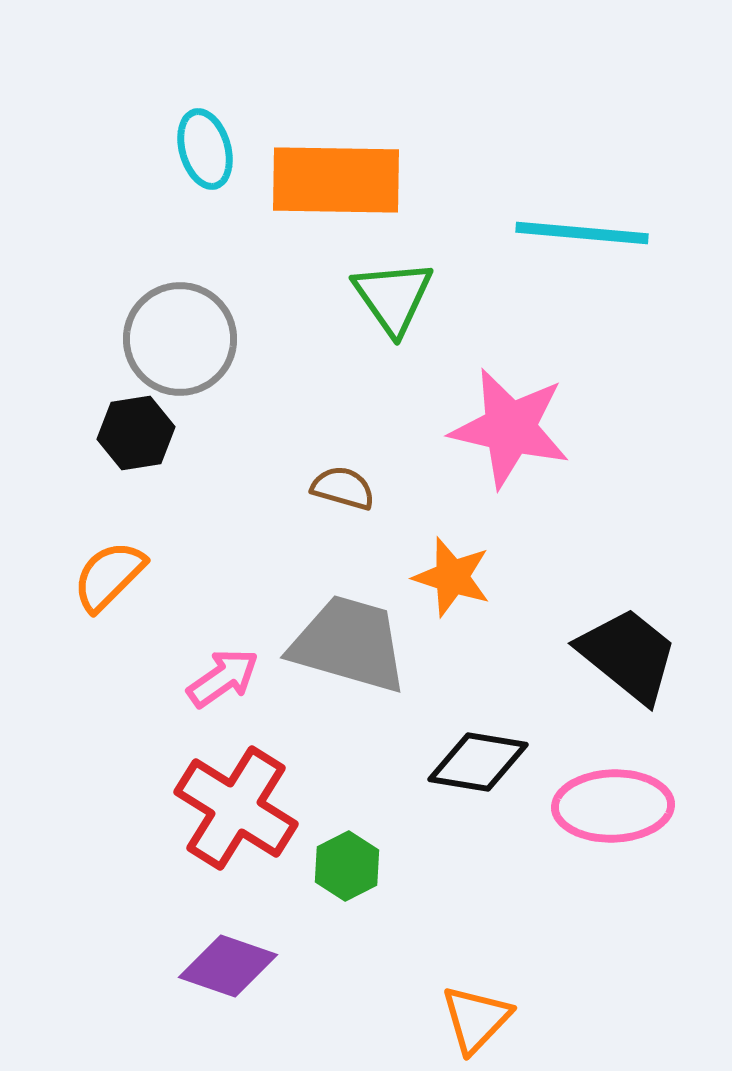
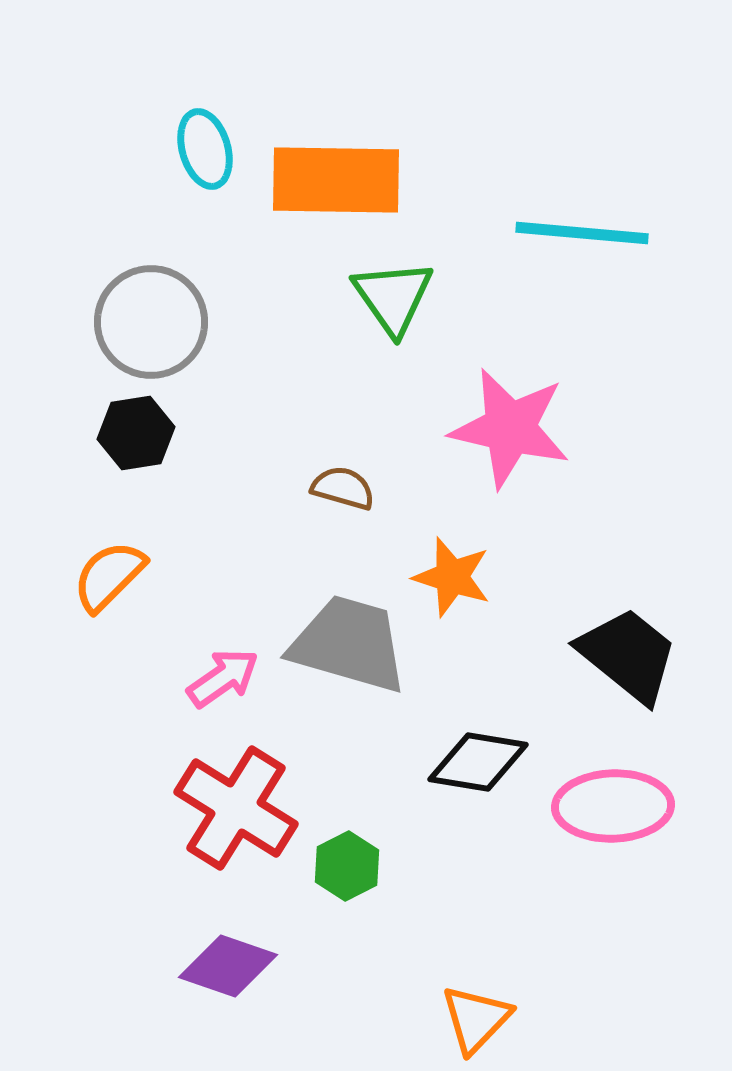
gray circle: moved 29 px left, 17 px up
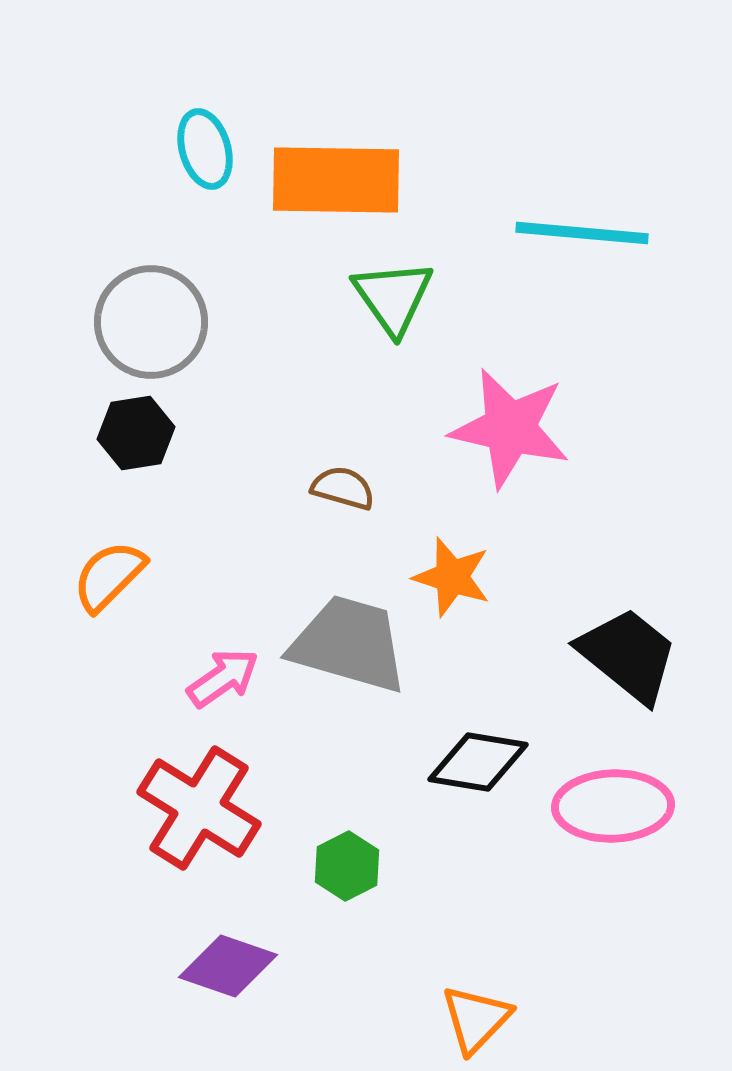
red cross: moved 37 px left
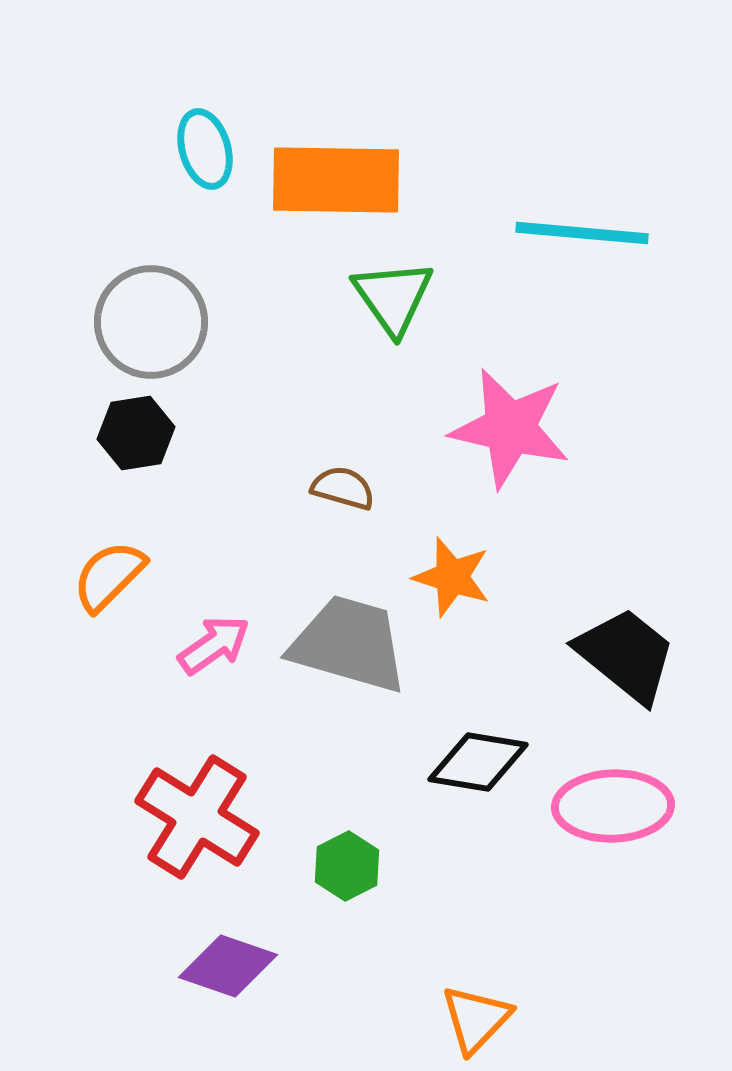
black trapezoid: moved 2 px left
pink arrow: moved 9 px left, 33 px up
red cross: moved 2 px left, 9 px down
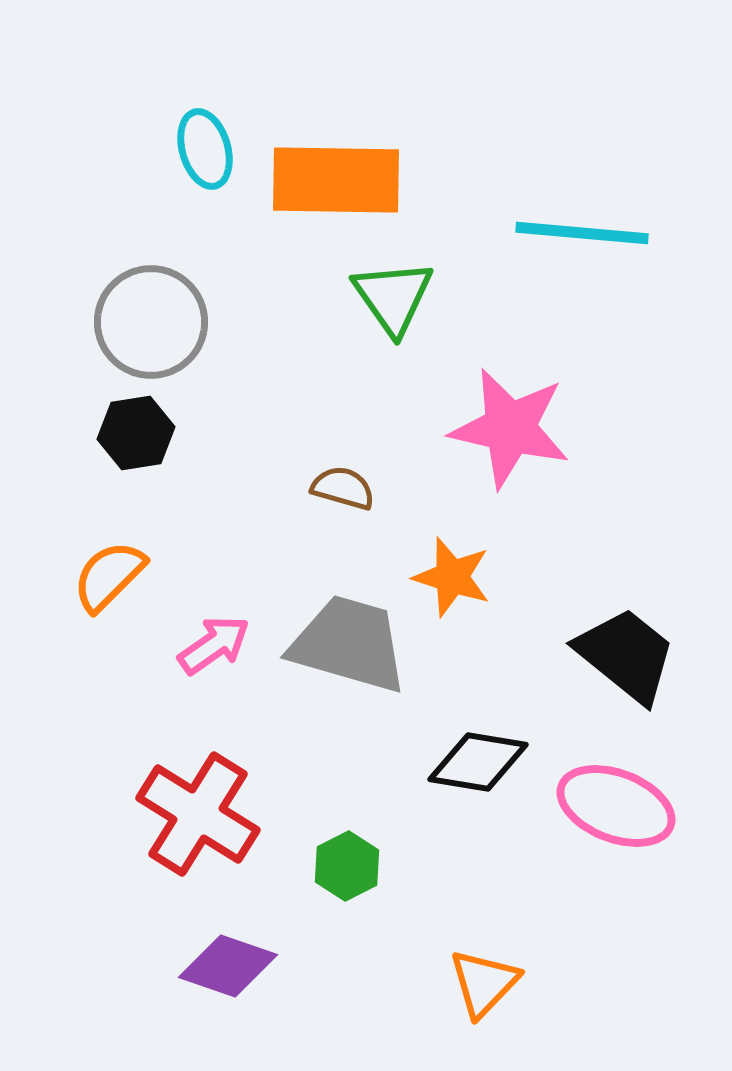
pink ellipse: moved 3 px right; rotated 23 degrees clockwise
red cross: moved 1 px right, 3 px up
orange triangle: moved 8 px right, 36 px up
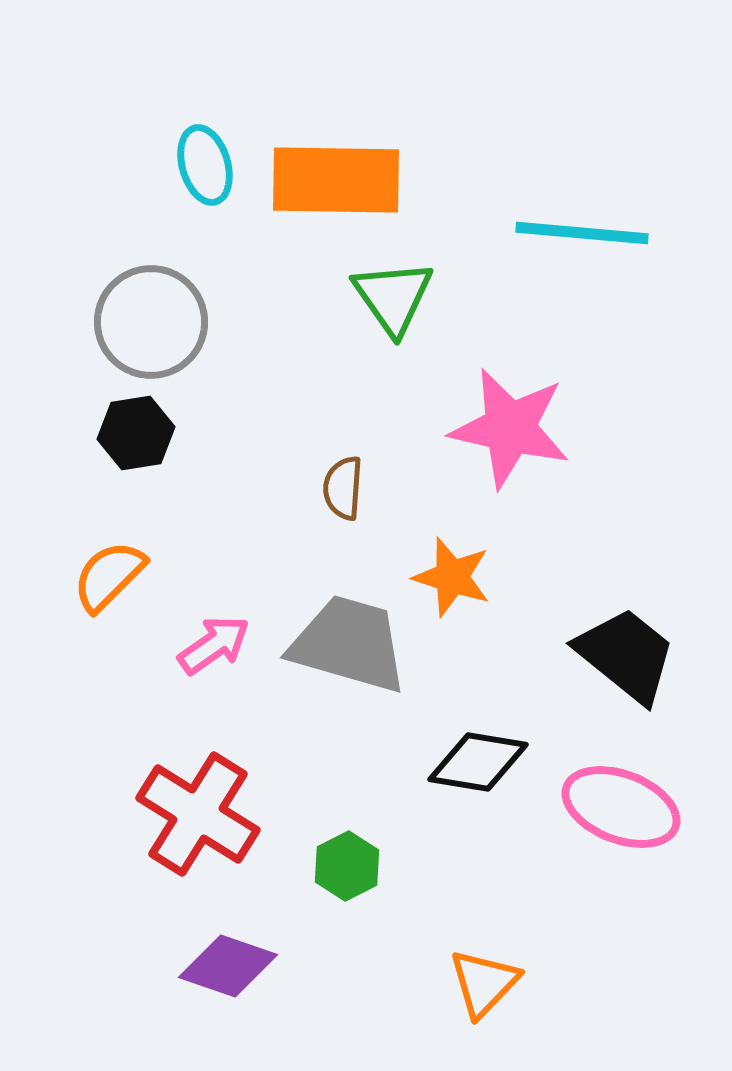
cyan ellipse: moved 16 px down
brown semicircle: rotated 102 degrees counterclockwise
pink ellipse: moved 5 px right, 1 px down
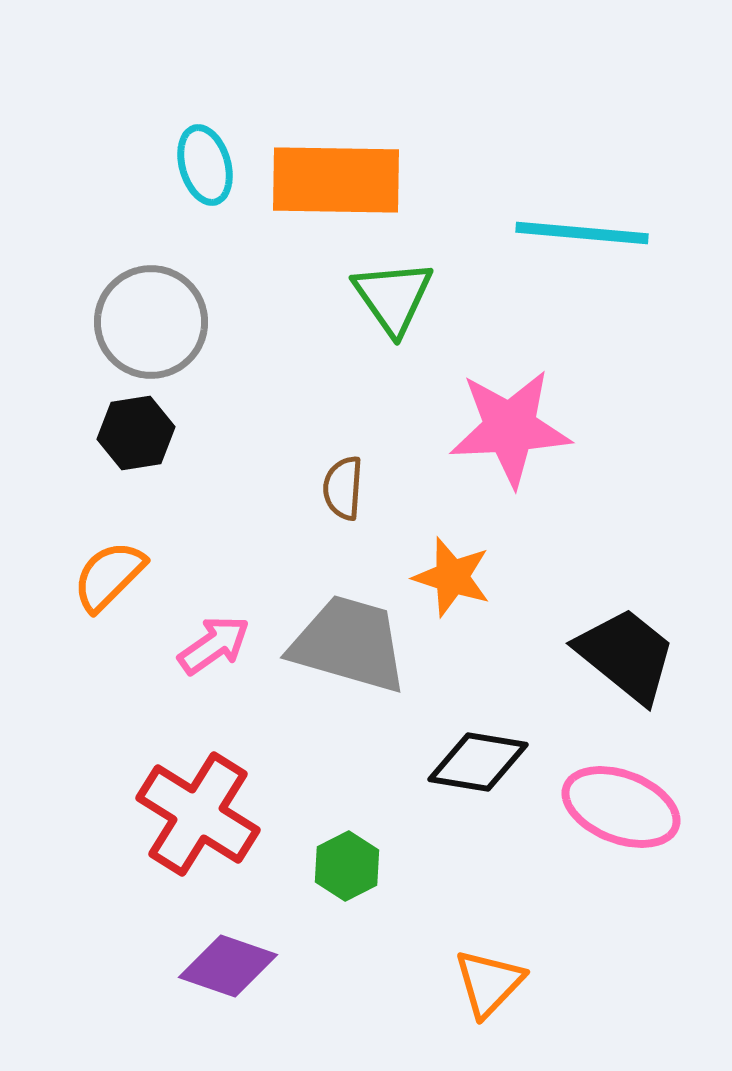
pink star: rotated 16 degrees counterclockwise
orange triangle: moved 5 px right
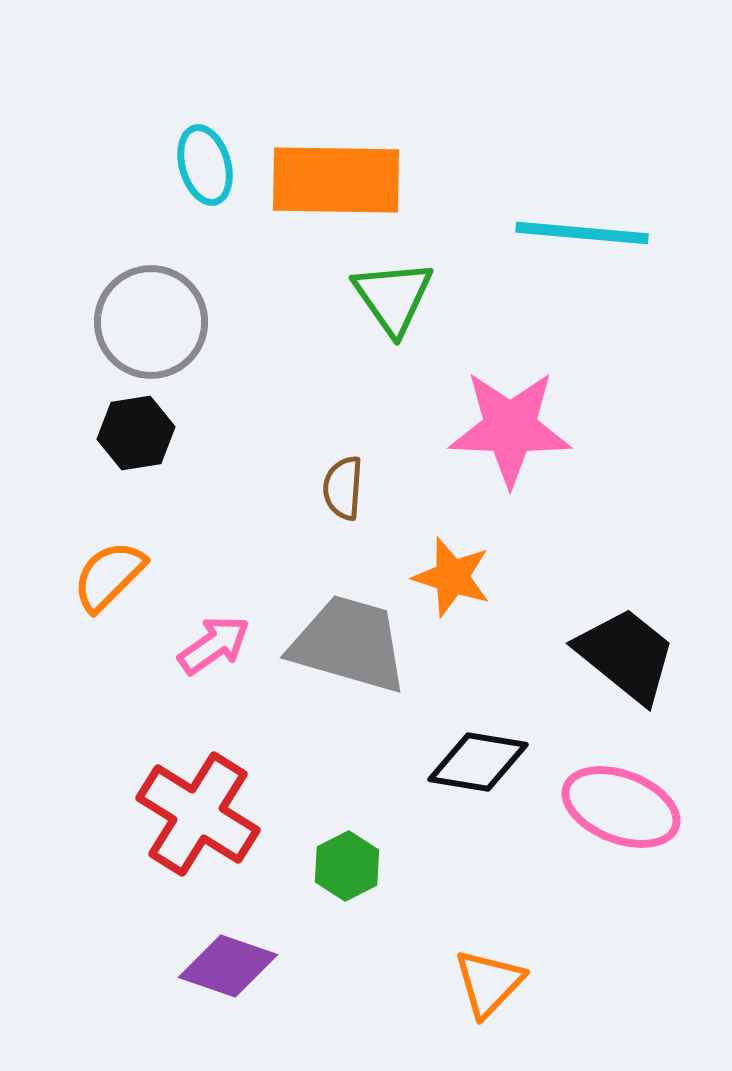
pink star: rotated 5 degrees clockwise
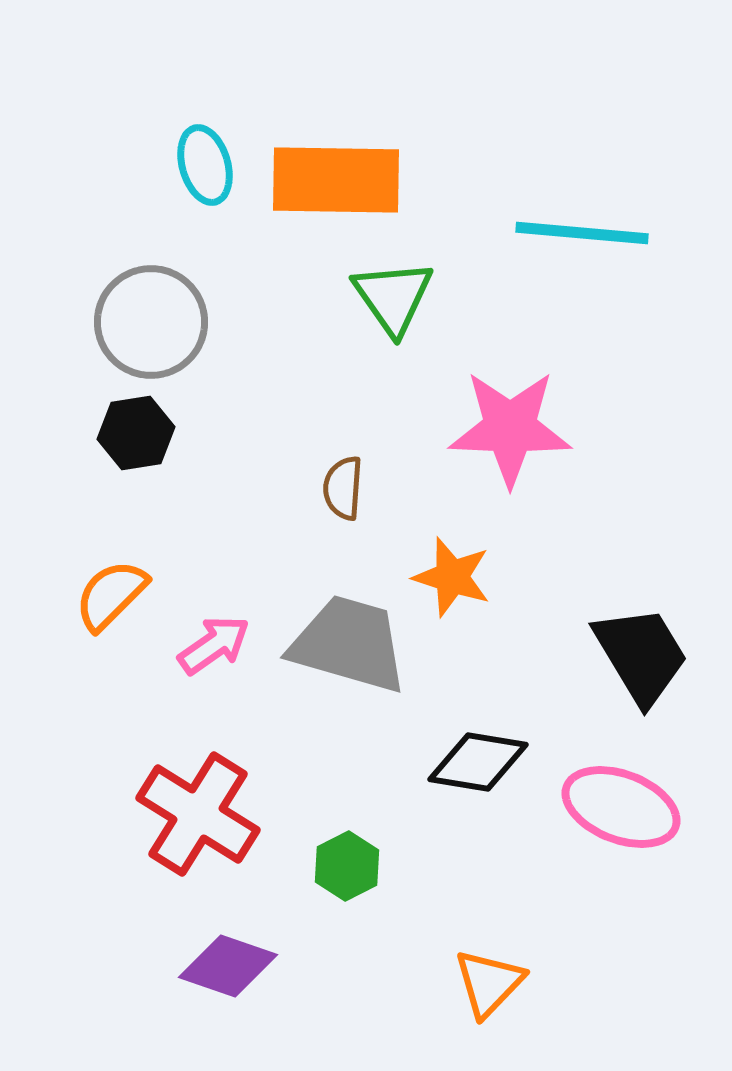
orange semicircle: moved 2 px right, 19 px down
black trapezoid: moved 15 px right; rotated 20 degrees clockwise
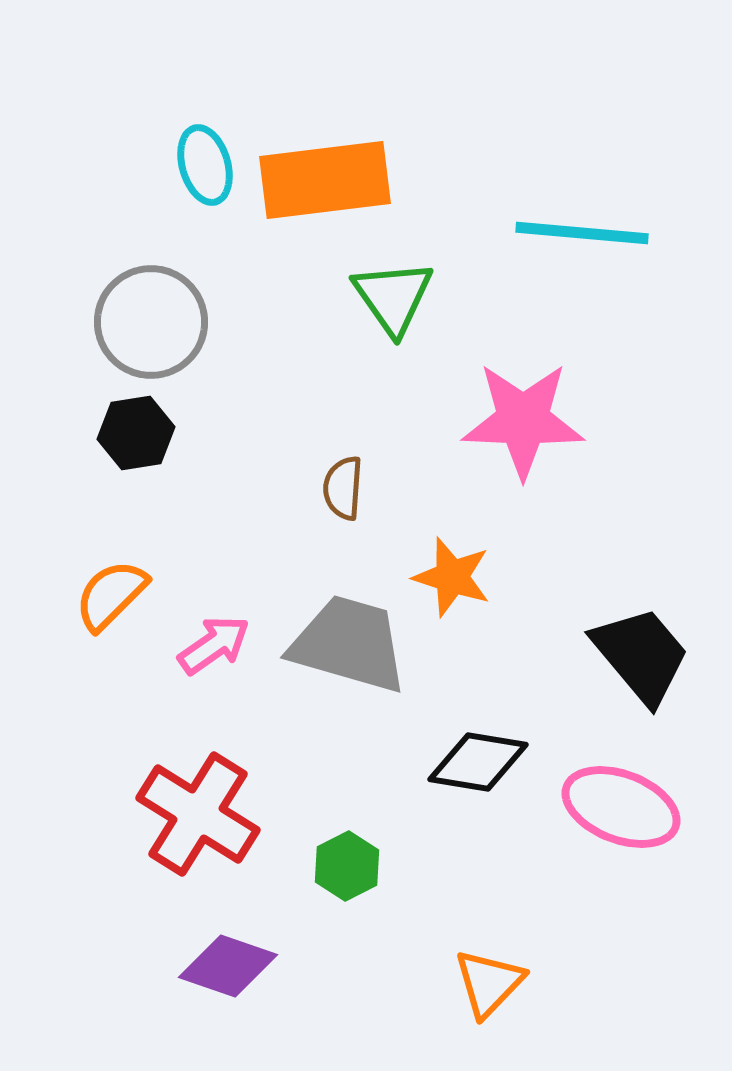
orange rectangle: moved 11 px left; rotated 8 degrees counterclockwise
pink star: moved 13 px right, 8 px up
black trapezoid: rotated 9 degrees counterclockwise
